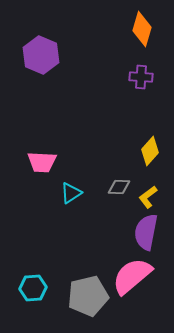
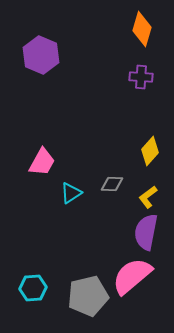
pink trapezoid: rotated 64 degrees counterclockwise
gray diamond: moved 7 px left, 3 px up
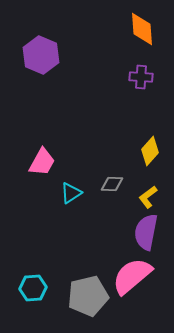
orange diamond: rotated 20 degrees counterclockwise
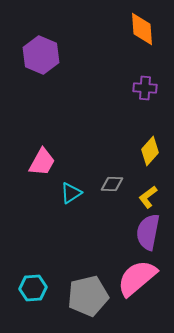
purple cross: moved 4 px right, 11 px down
purple semicircle: moved 2 px right
pink semicircle: moved 5 px right, 2 px down
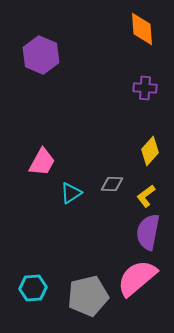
yellow L-shape: moved 2 px left, 1 px up
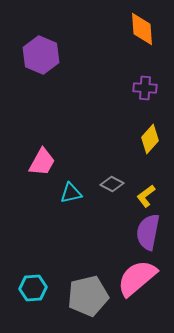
yellow diamond: moved 12 px up
gray diamond: rotated 25 degrees clockwise
cyan triangle: rotated 20 degrees clockwise
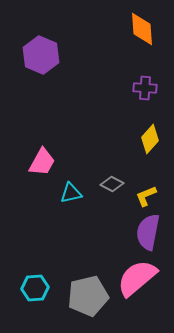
yellow L-shape: rotated 15 degrees clockwise
cyan hexagon: moved 2 px right
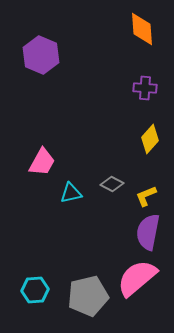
cyan hexagon: moved 2 px down
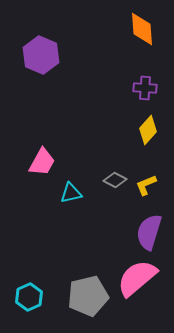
yellow diamond: moved 2 px left, 9 px up
gray diamond: moved 3 px right, 4 px up
yellow L-shape: moved 11 px up
purple semicircle: moved 1 px right; rotated 6 degrees clockwise
cyan hexagon: moved 6 px left, 7 px down; rotated 20 degrees counterclockwise
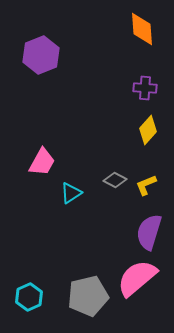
purple hexagon: rotated 15 degrees clockwise
cyan triangle: rotated 20 degrees counterclockwise
